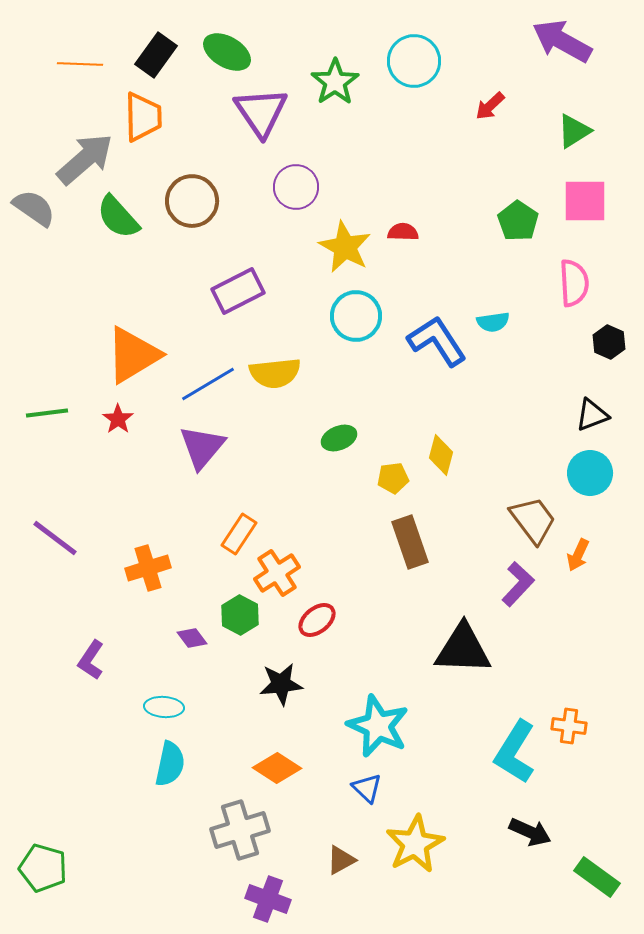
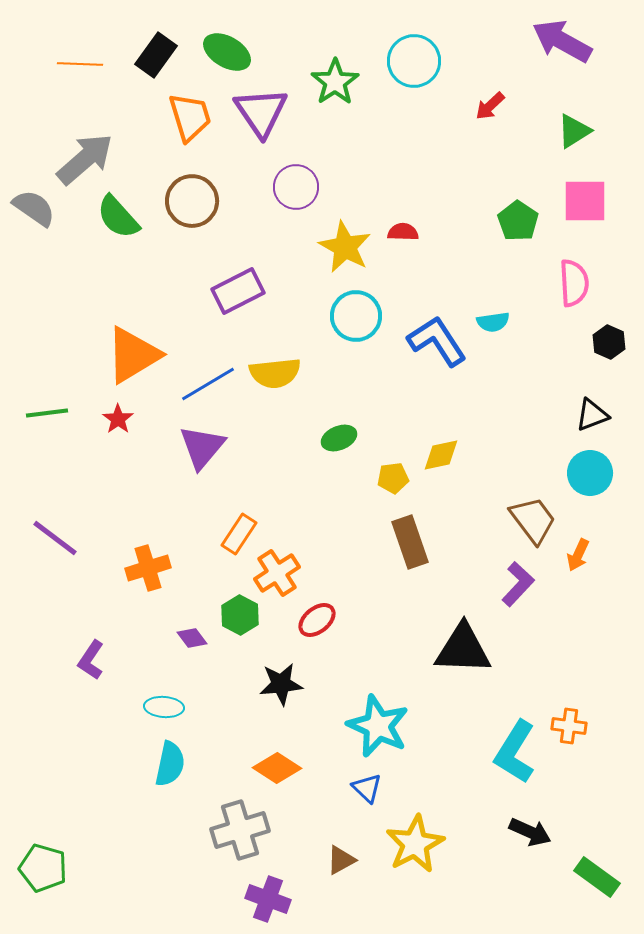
orange trapezoid at (143, 117): moved 47 px right; rotated 16 degrees counterclockwise
yellow diamond at (441, 455): rotated 63 degrees clockwise
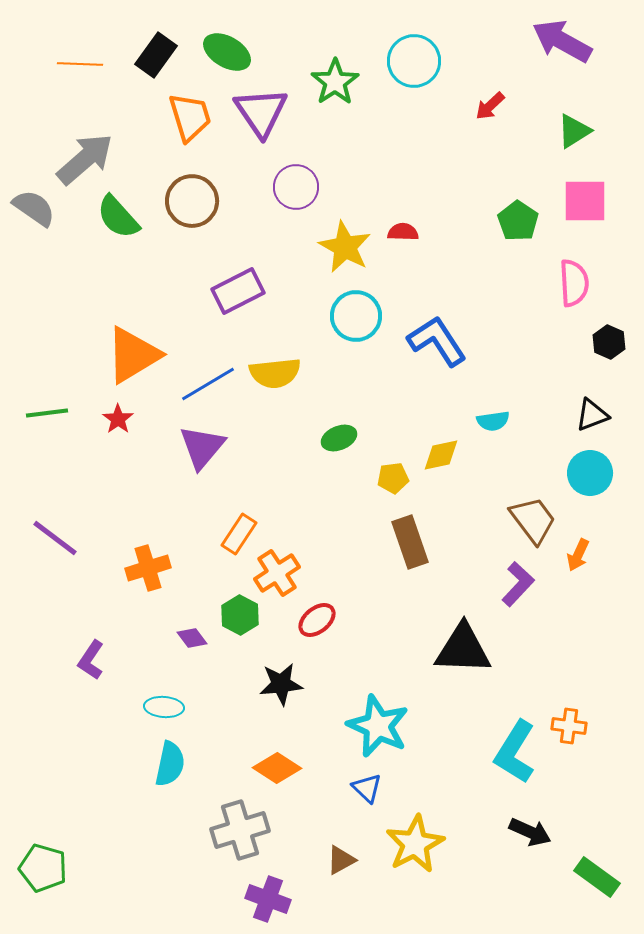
cyan semicircle at (493, 322): moved 99 px down
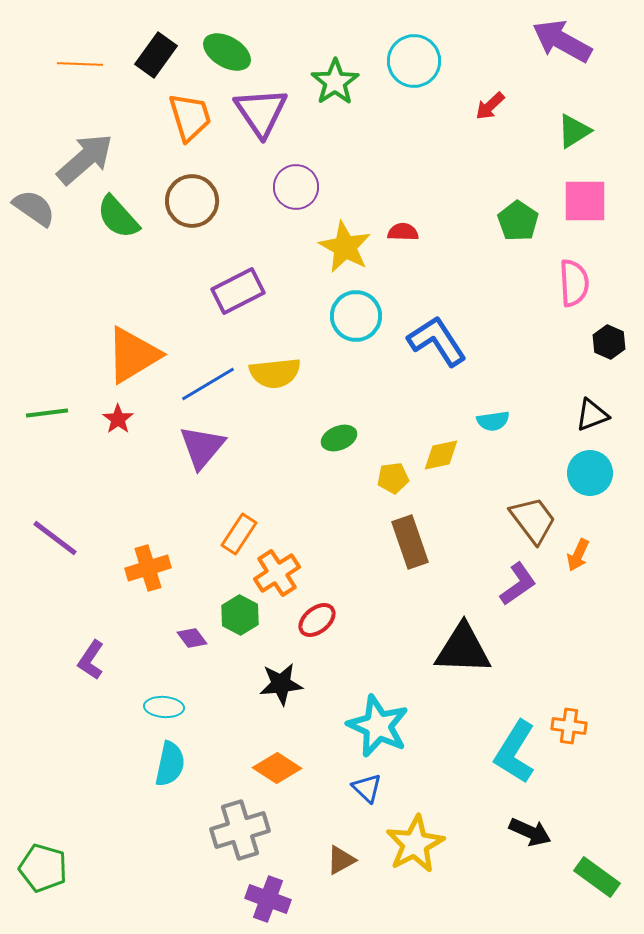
purple L-shape at (518, 584): rotated 12 degrees clockwise
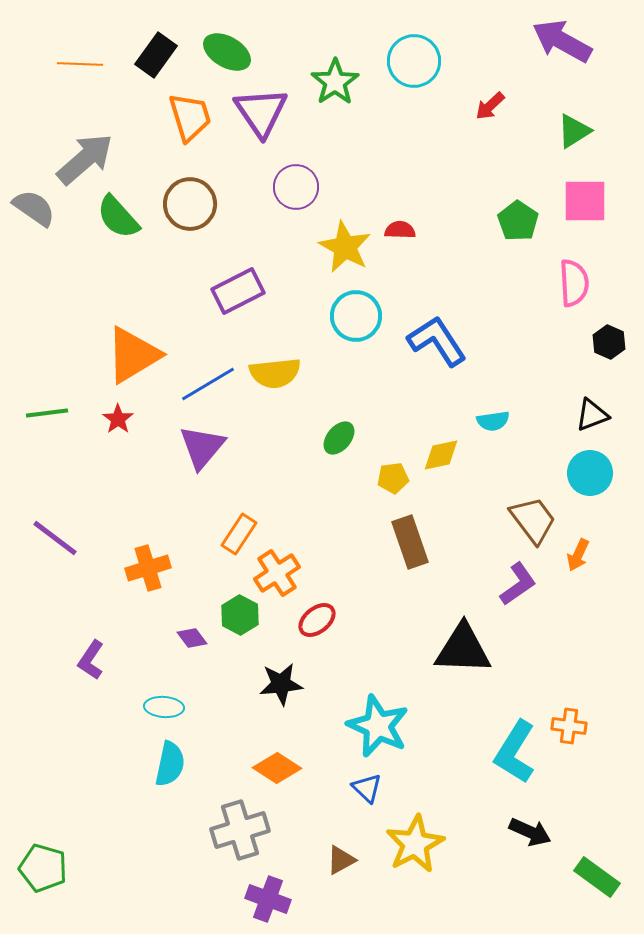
brown circle at (192, 201): moved 2 px left, 3 px down
red semicircle at (403, 232): moved 3 px left, 2 px up
green ellipse at (339, 438): rotated 28 degrees counterclockwise
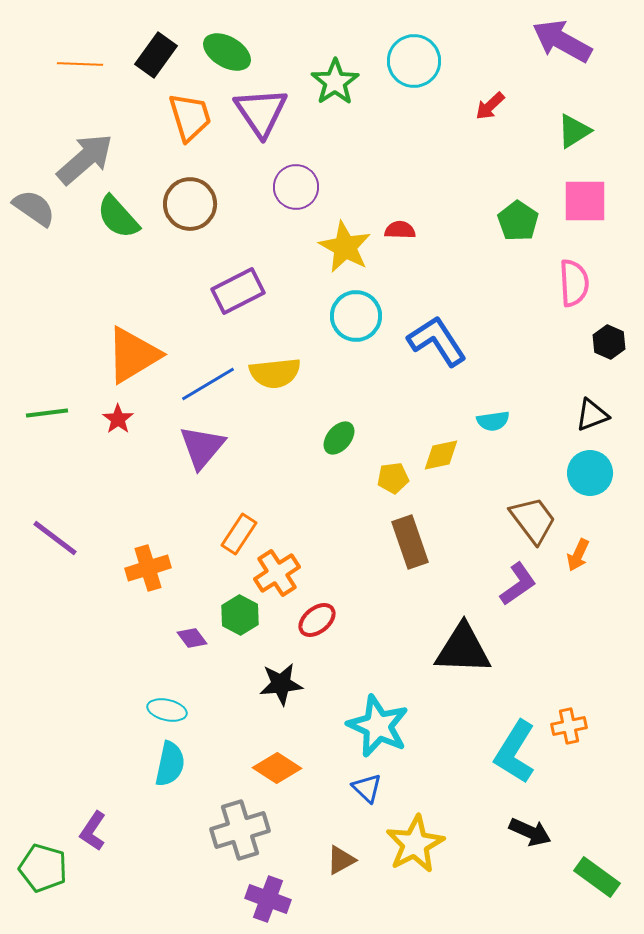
purple L-shape at (91, 660): moved 2 px right, 171 px down
cyan ellipse at (164, 707): moved 3 px right, 3 px down; rotated 9 degrees clockwise
orange cross at (569, 726): rotated 20 degrees counterclockwise
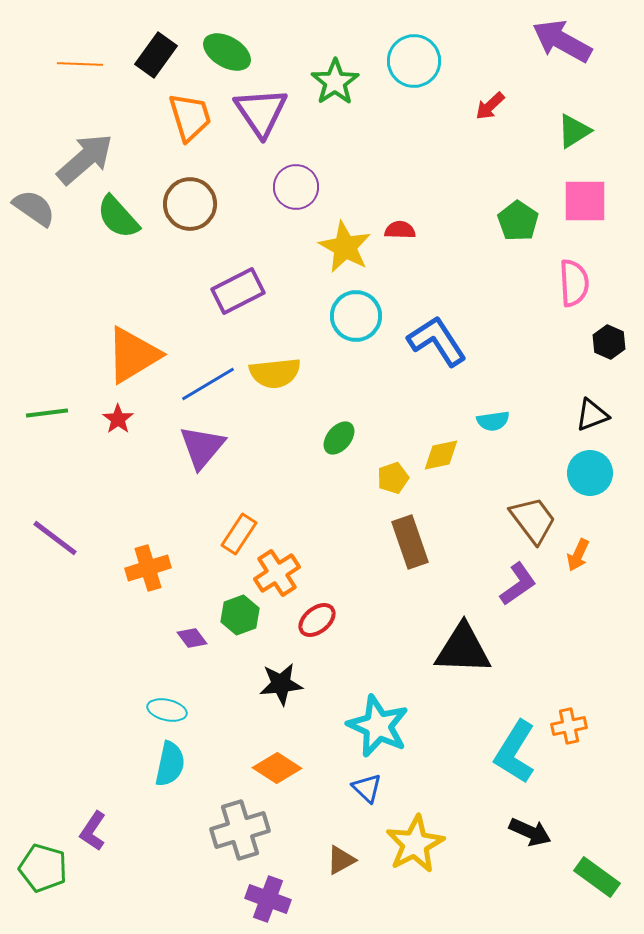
yellow pentagon at (393, 478): rotated 12 degrees counterclockwise
green hexagon at (240, 615): rotated 12 degrees clockwise
